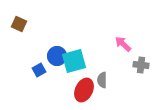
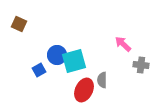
blue circle: moved 1 px up
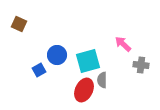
cyan square: moved 14 px right
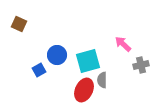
gray cross: rotated 21 degrees counterclockwise
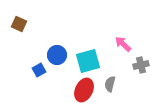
gray semicircle: moved 8 px right, 4 px down; rotated 14 degrees clockwise
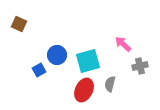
gray cross: moved 1 px left, 1 px down
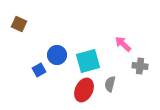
gray cross: rotated 21 degrees clockwise
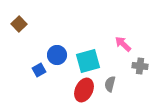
brown square: rotated 21 degrees clockwise
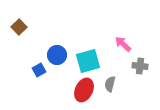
brown square: moved 3 px down
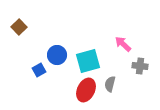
red ellipse: moved 2 px right
